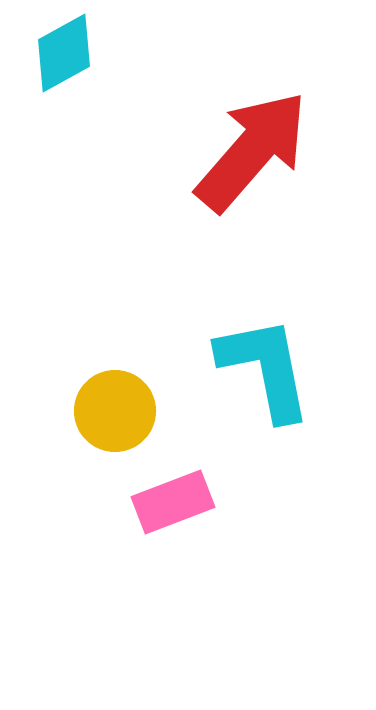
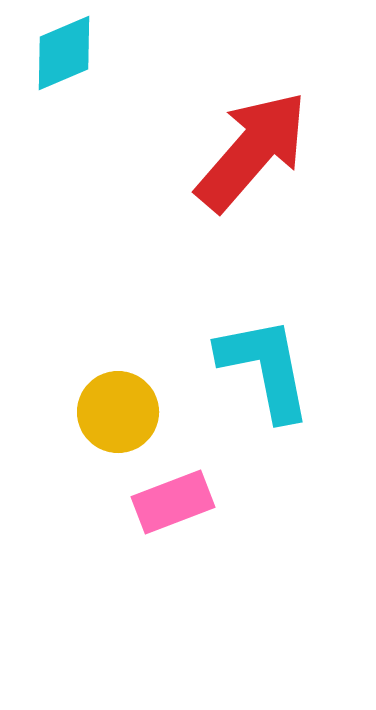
cyan diamond: rotated 6 degrees clockwise
yellow circle: moved 3 px right, 1 px down
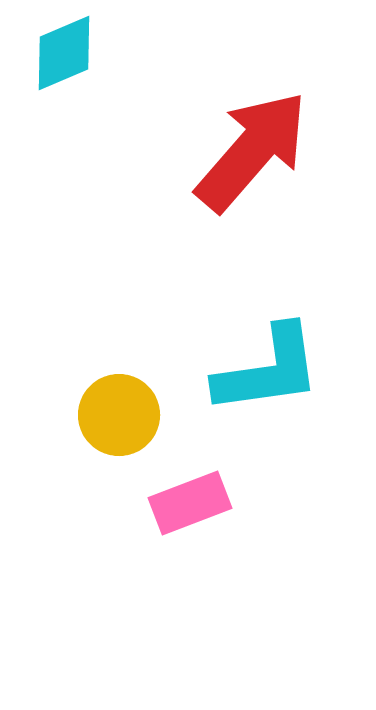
cyan L-shape: moved 3 px right, 2 px down; rotated 93 degrees clockwise
yellow circle: moved 1 px right, 3 px down
pink rectangle: moved 17 px right, 1 px down
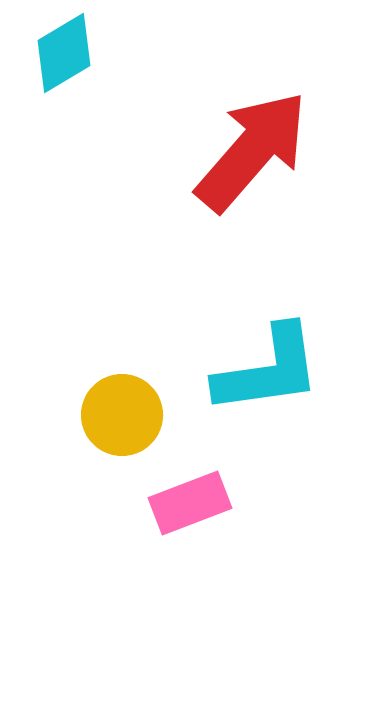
cyan diamond: rotated 8 degrees counterclockwise
yellow circle: moved 3 px right
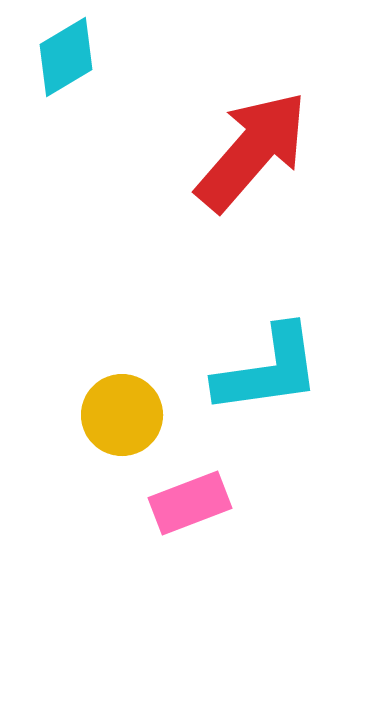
cyan diamond: moved 2 px right, 4 px down
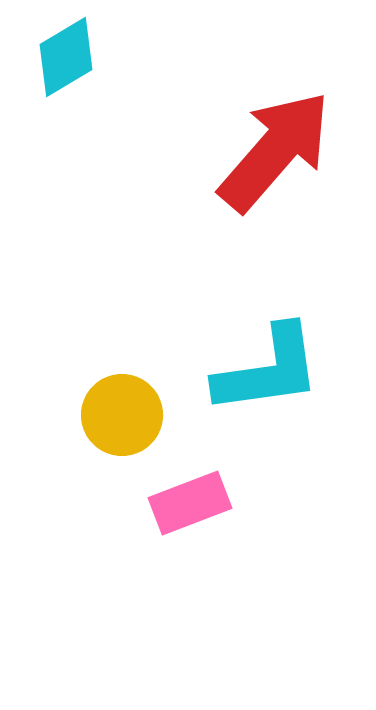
red arrow: moved 23 px right
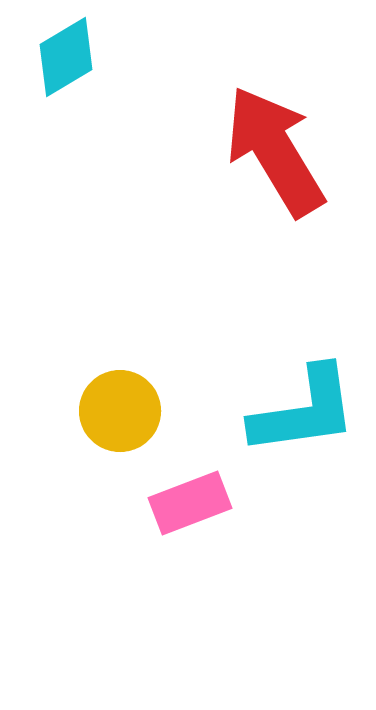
red arrow: rotated 72 degrees counterclockwise
cyan L-shape: moved 36 px right, 41 px down
yellow circle: moved 2 px left, 4 px up
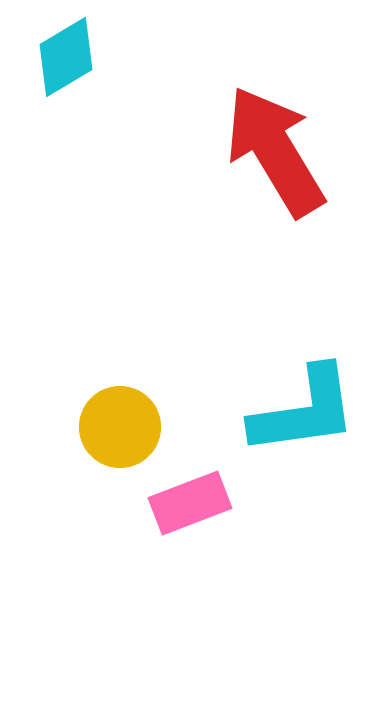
yellow circle: moved 16 px down
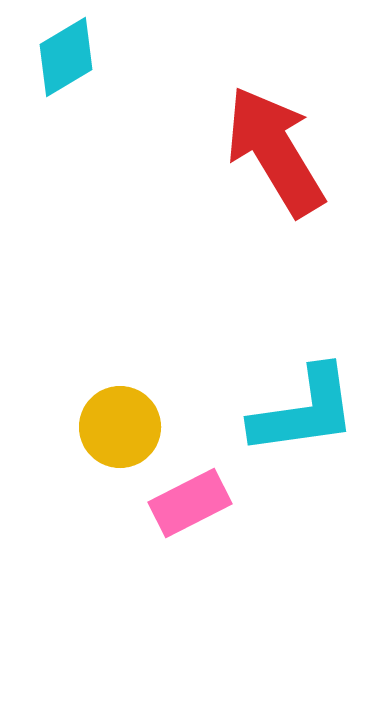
pink rectangle: rotated 6 degrees counterclockwise
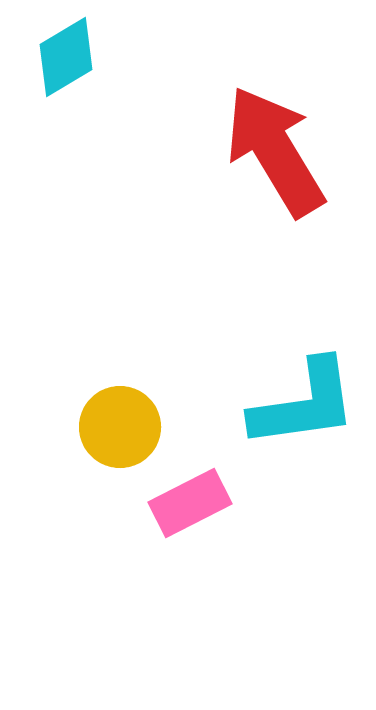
cyan L-shape: moved 7 px up
